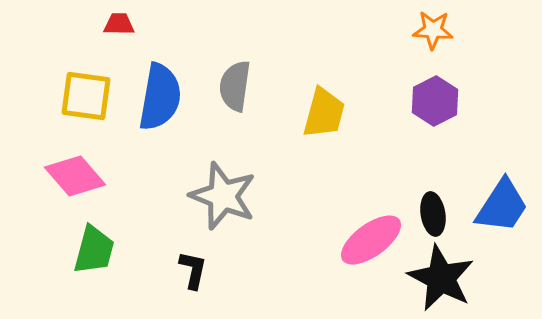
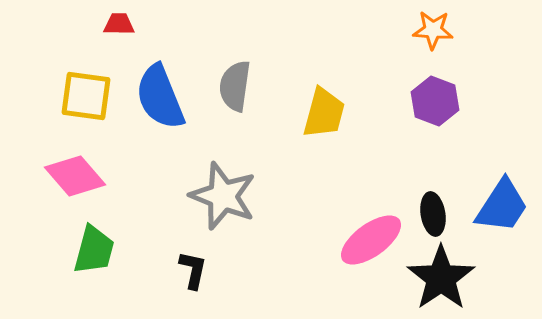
blue semicircle: rotated 148 degrees clockwise
purple hexagon: rotated 12 degrees counterclockwise
black star: rotated 10 degrees clockwise
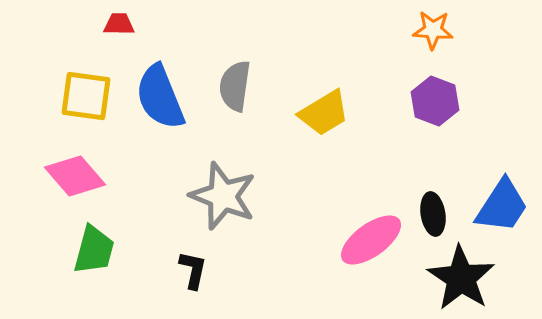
yellow trapezoid: rotated 44 degrees clockwise
black star: moved 20 px right; rotated 4 degrees counterclockwise
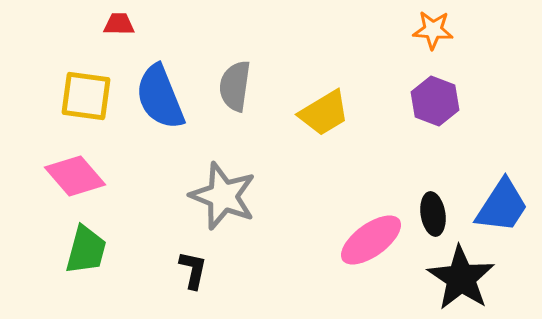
green trapezoid: moved 8 px left
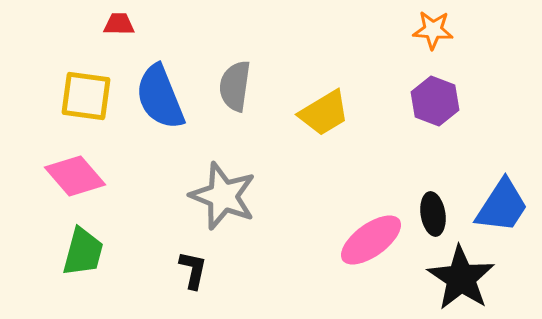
green trapezoid: moved 3 px left, 2 px down
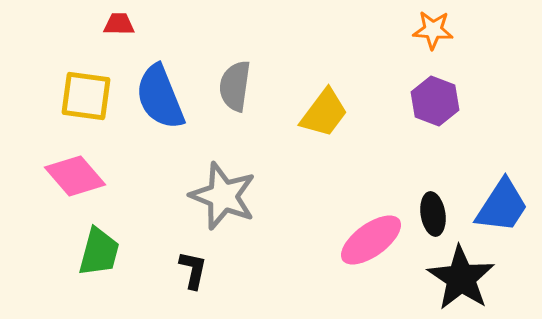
yellow trapezoid: rotated 22 degrees counterclockwise
green trapezoid: moved 16 px right
